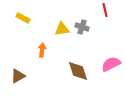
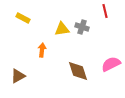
red line: moved 1 px down
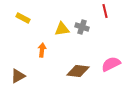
brown diamond: rotated 65 degrees counterclockwise
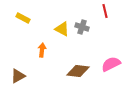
yellow triangle: rotated 35 degrees clockwise
